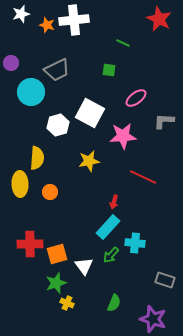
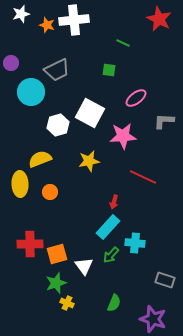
yellow semicircle: moved 3 px right, 1 px down; rotated 115 degrees counterclockwise
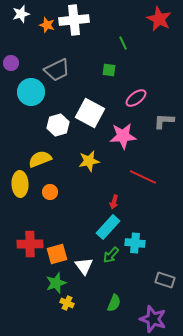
green line: rotated 40 degrees clockwise
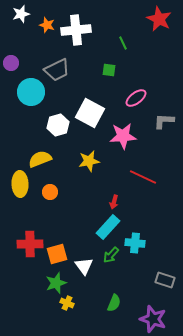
white cross: moved 2 px right, 10 px down
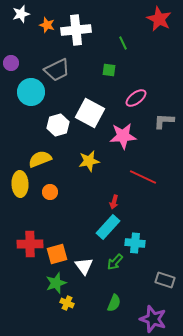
green arrow: moved 4 px right, 7 px down
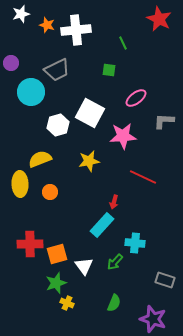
cyan rectangle: moved 6 px left, 2 px up
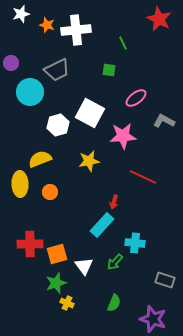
cyan circle: moved 1 px left
gray L-shape: rotated 25 degrees clockwise
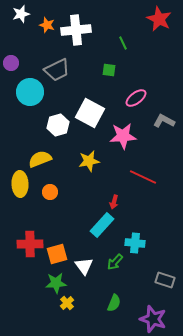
green star: rotated 15 degrees clockwise
yellow cross: rotated 24 degrees clockwise
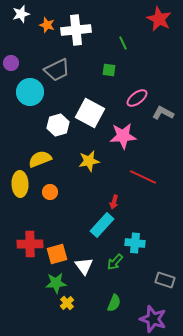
pink ellipse: moved 1 px right
gray L-shape: moved 1 px left, 8 px up
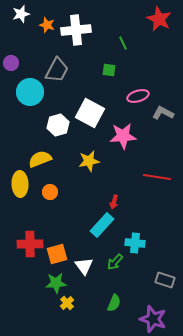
gray trapezoid: rotated 36 degrees counterclockwise
pink ellipse: moved 1 px right, 2 px up; rotated 20 degrees clockwise
red line: moved 14 px right; rotated 16 degrees counterclockwise
